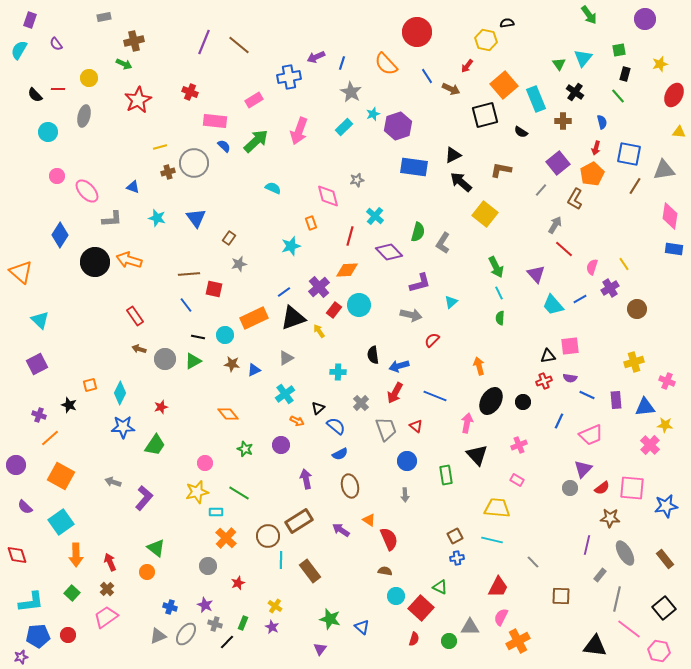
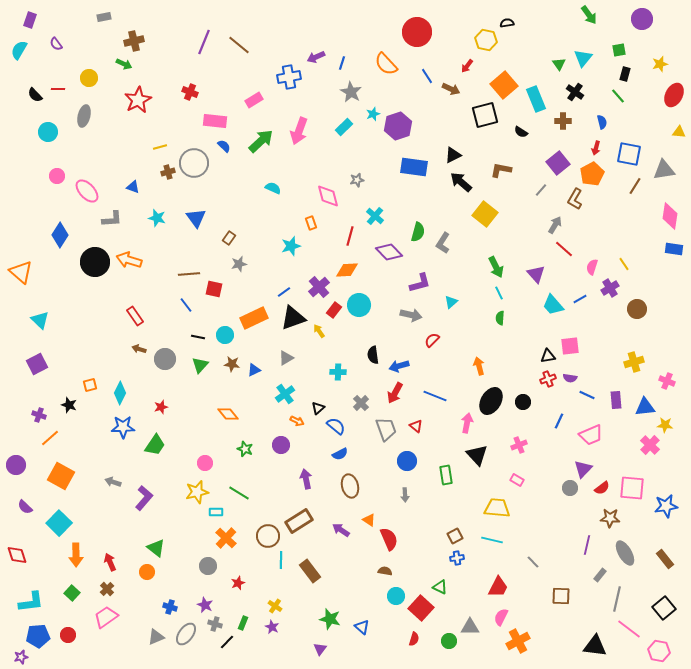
purple circle at (645, 19): moved 3 px left
green arrow at (256, 141): moved 5 px right
green triangle at (193, 361): moved 7 px right, 4 px down; rotated 18 degrees counterclockwise
red cross at (544, 381): moved 4 px right, 2 px up
cyan square at (61, 522): moved 2 px left, 1 px down; rotated 10 degrees counterclockwise
gray triangle at (158, 636): moved 2 px left, 1 px down
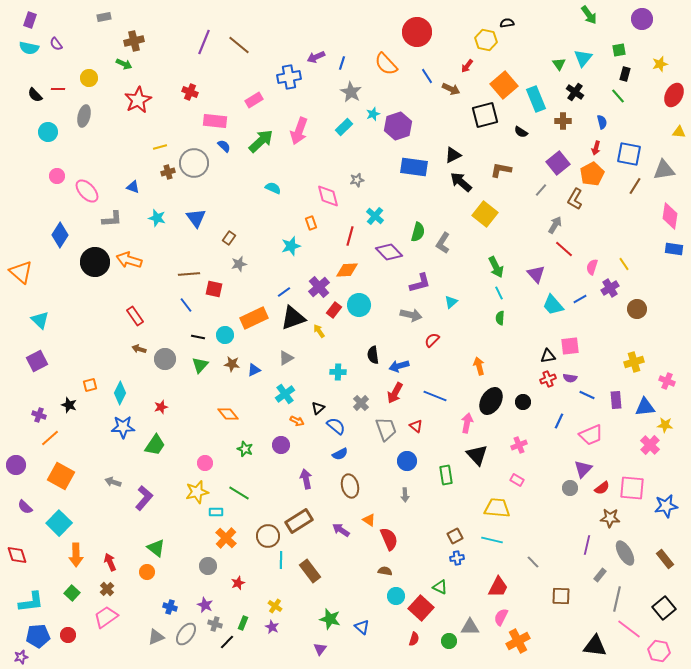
cyan semicircle at (19, 50): moved 10 px right, 2 px up; rotated 108 degrees counterclockwise
purple square at (37, 364): moved 3 px up
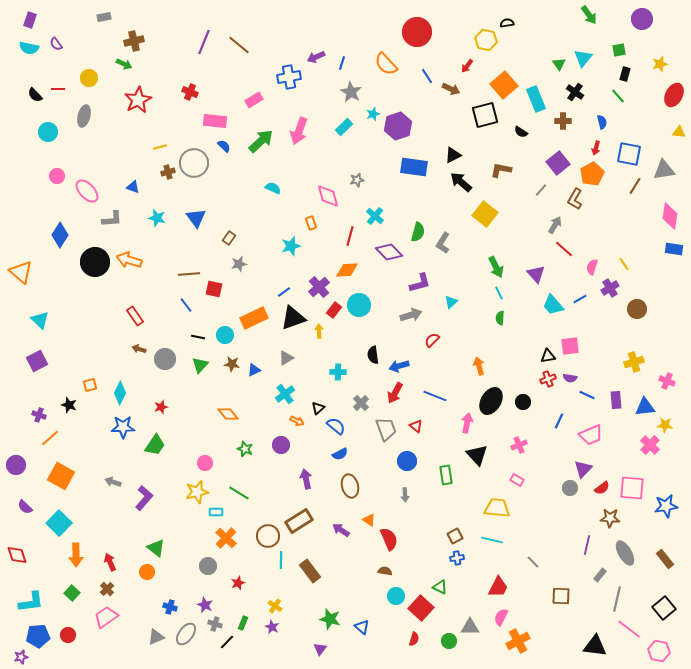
gray arrow at (411, 315): rotated 30 degrees counterclockwise
yellow arrow at (319, 331): rotated 32 degrees clockwise
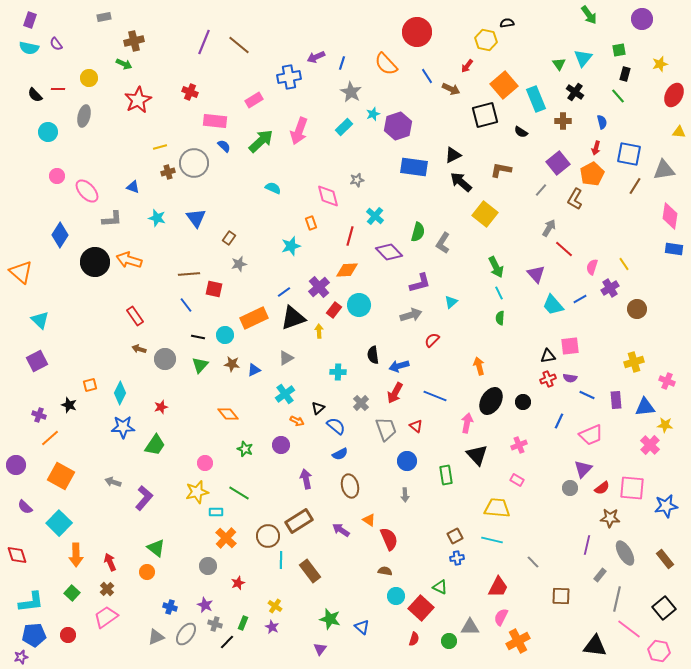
gray arrow at (555, 225): moved 6 px left, 3 px down
blue pentagon at (38, 636): moved 4 px left, 1 px up
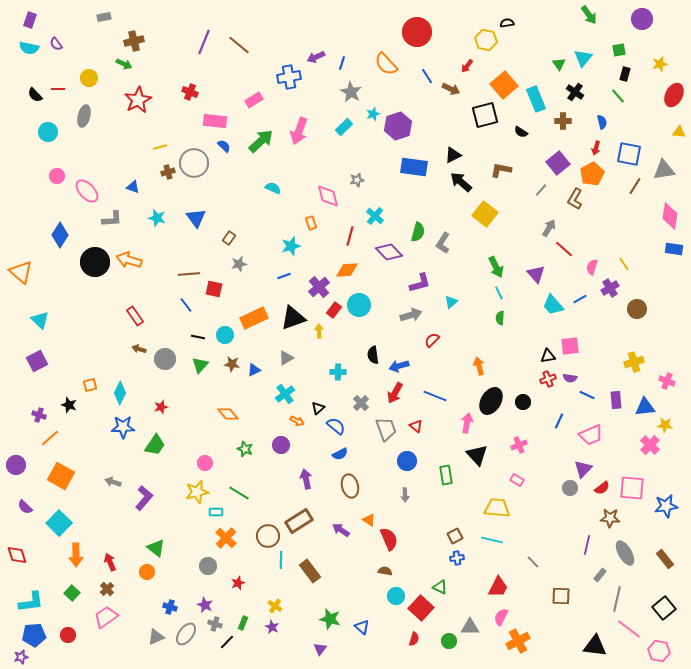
blue line at (284, 292): moved 16 px up; rotated 16 degrees clockwise
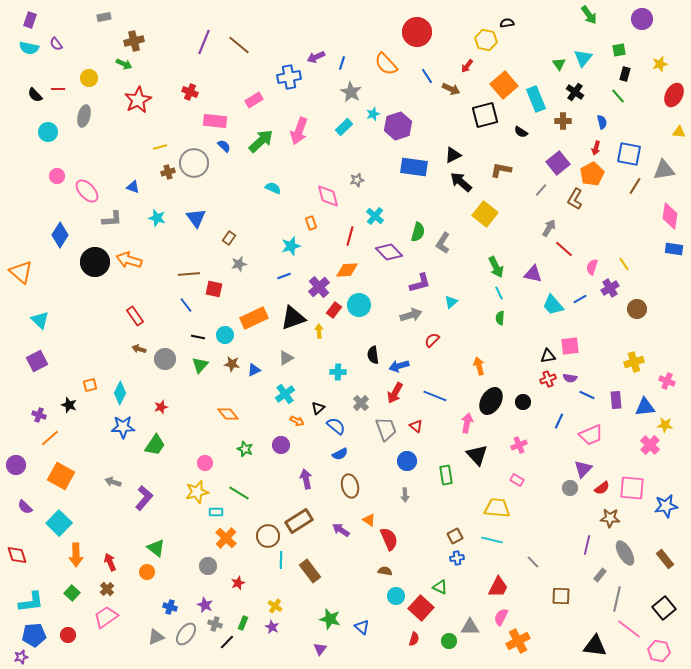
purple triangle at (536, 274): moved 3 px left; rotated 36 degrees counterclockwise
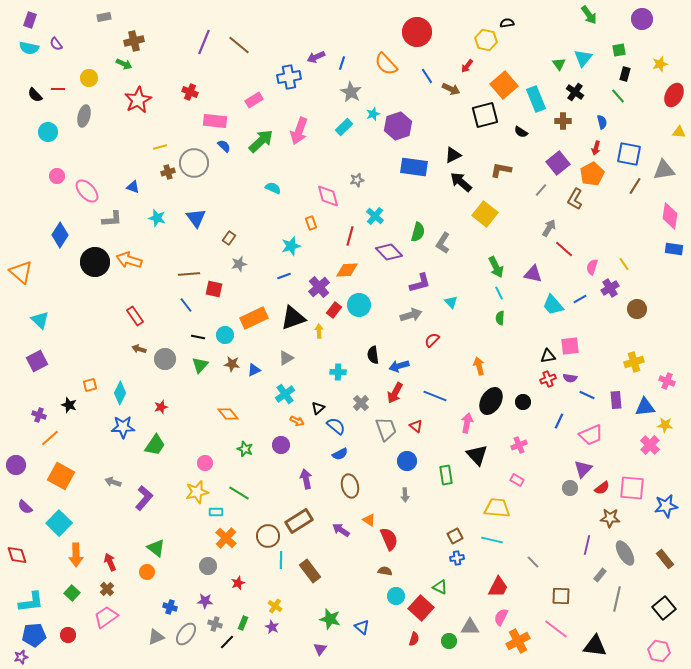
cyan triangle at (451, 302): rotated 32 degrees counterclockwise
purple star at (205, 605): moved 4 px up; rotated 21 degrees counterclockwise
pink line at (629, 629): moved 73 px left
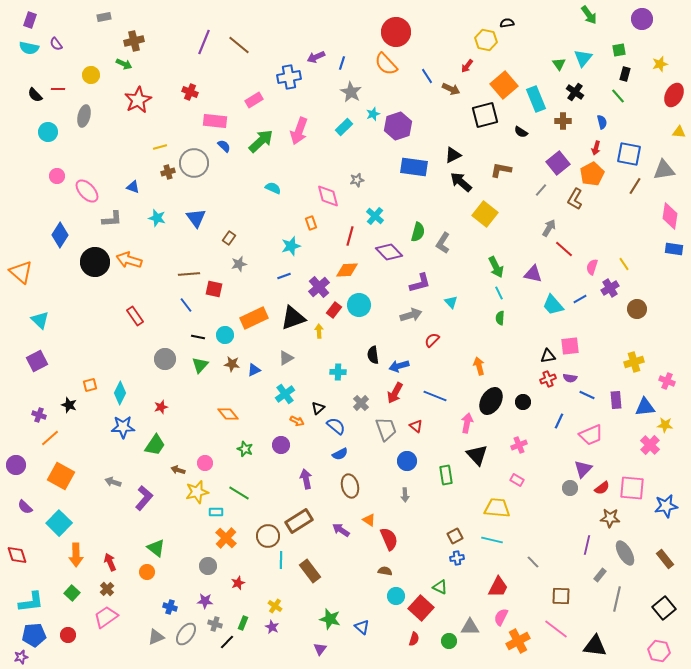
red circle at (417, 32): moved 21 px left
yellow circle at (89, 78): moved 2 px right, 3 px up
brown arrow at (139, 349): moved 39 px right, 121 px down
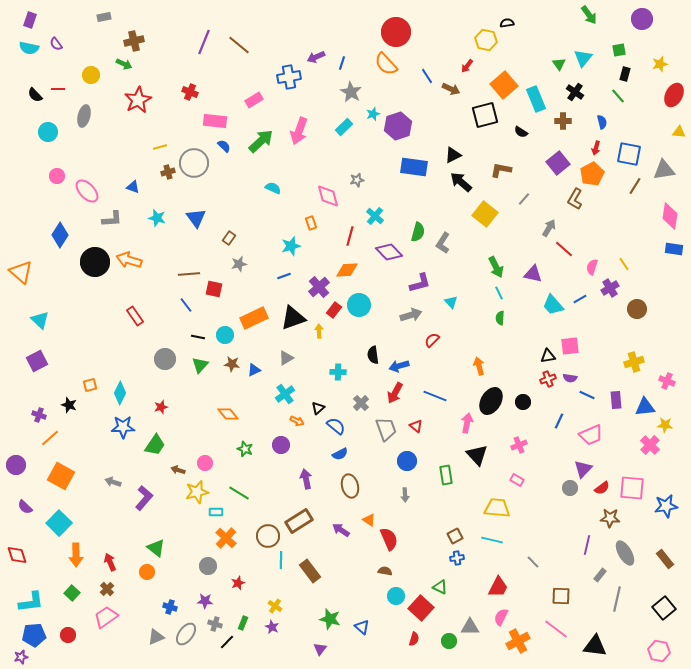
gray line at (541, 190): moved 17 px left, 9 px down
